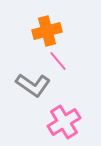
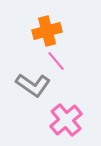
pink line: moved 2 px left
pink cross: moved 2 px right, 2 px up; rotated 8 degrees counterclockwise
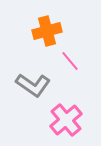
pink line: moved 14 px right
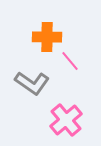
orange cross: moved 6 px down; rotated 16 degrees clockwise
gray L-shape: moved 1 px left, 2 px up
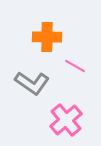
pink line: moved 5 px right, 5 px down; rotated 20 degrees counterclockwise
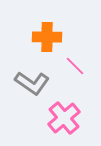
pink line: rotated 15 degrees clockwise
pink cross: moved 2 px left, 2 px up
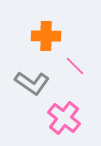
orange cross: moved 1 px left, 1 px up
pink cross: rotated 12 degrees counterclockwise
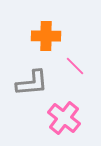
gray L-shape: rotated 40 degrees counterclockwise
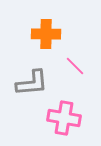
orange cross: moved 2 px up
pink cross: rotated 28 degrees counterclockwise
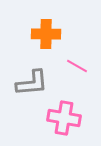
pink line: moved 2 px right; rotated 15 degrees counterclockwise
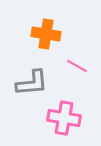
orange cross: rotated 8 degrees clockwise
